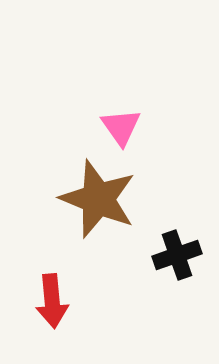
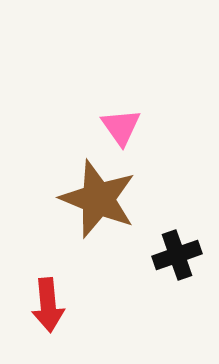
red arrow: moved 4 px left, 4 px down
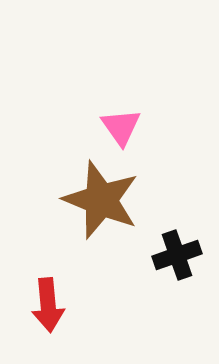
brown star: moved 3 px right, 1 px down
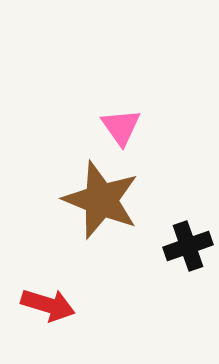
black cross: moved 11 px right, 9 px up
red arrow: rotated 68 degrees counterclockwise
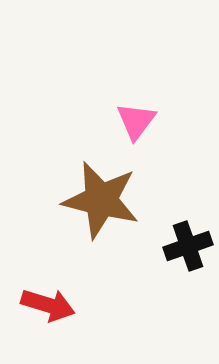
pink triangle: moved 15 px right, 6 px up; rotated 12 degrees clockwise
brown star: rotated 8 degrees counterclockwise
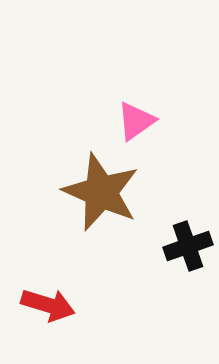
pink triangle: rotated 18 degrees clockwise
brown star: moved 8 px up; rotated 10 degrees clockwise
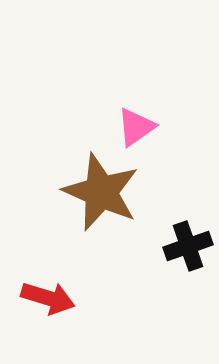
pink triangle: moved 6 px down
red arrow: moved 7 px up
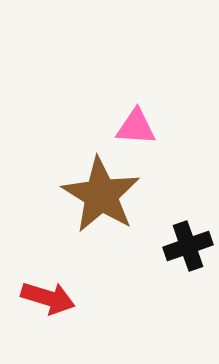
pink triangle: rotated 39 degrees clockwise
brown star: moved 3 px down; rotated 8 degrees clockwise
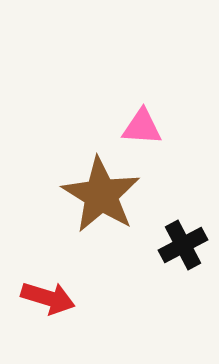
pink triangle: moved 6 px right
black cross: moved 5 px left, 1 px up; rotated 9 degrees counterclockwise
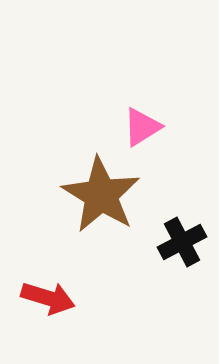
pink triangle: rotated 36 degrees counterclockwise
black cross: moved 1 px left, 3 px up
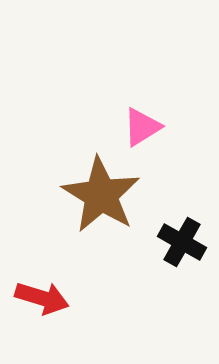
black cross: rotated 33 degrees counterclockwise
red arrow: moved 6 px left
